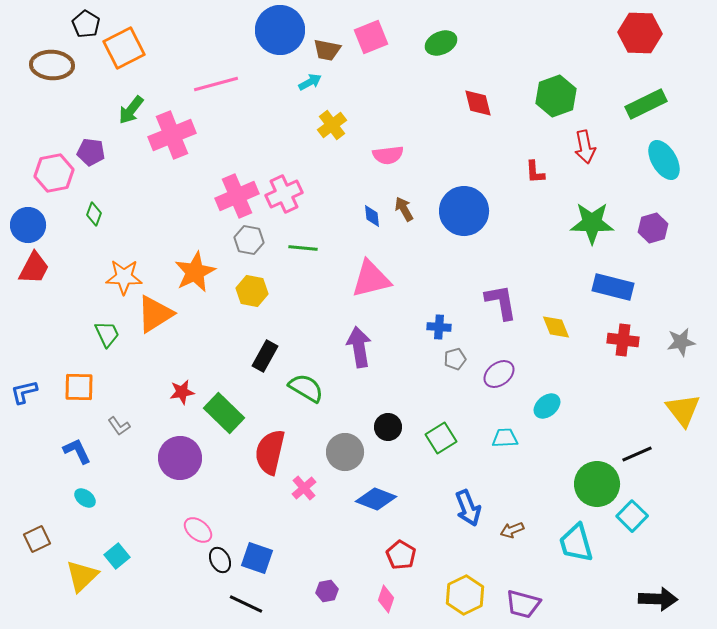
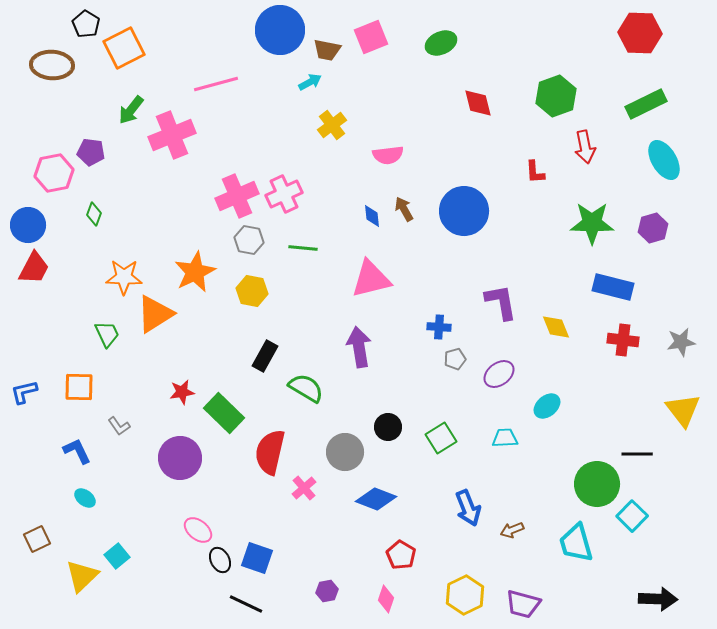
black line at (637, 454): rotated 24 degrees clockwise
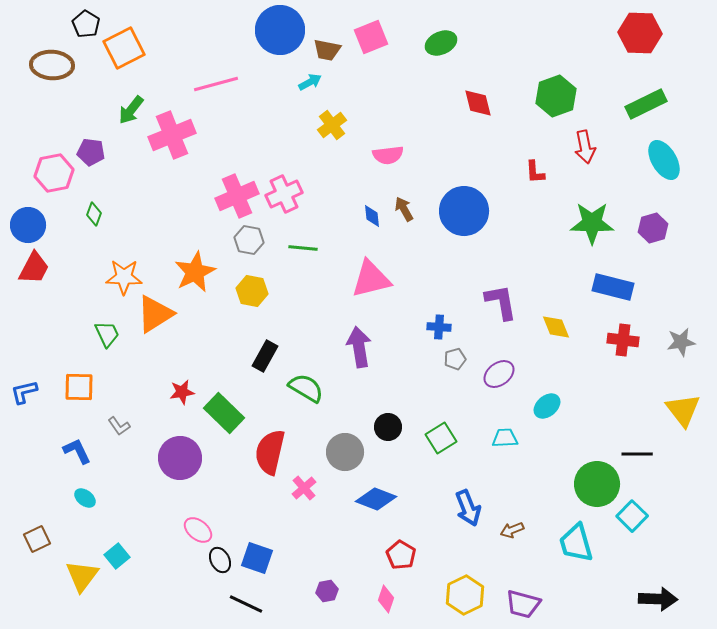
yellow triangle at (82, 576): rotated 9 degrees counterclockwise
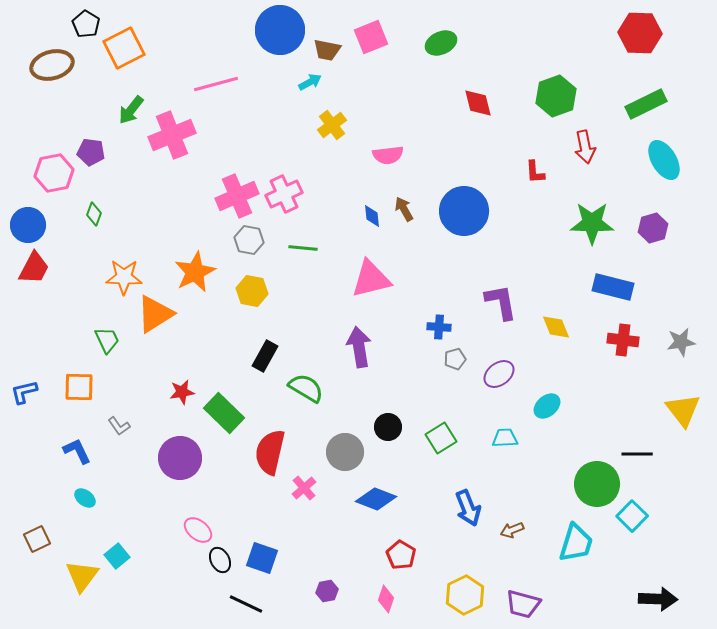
brown ellipse at (52, 65): rotated 18 degrees counterclockwise
green trapezoid at (107, 334): moved 6 px down
cyan trapezoid at (576, 543): rotated 147 degrees counterclockwise
blue square at (257, 558): moved 5 px right
